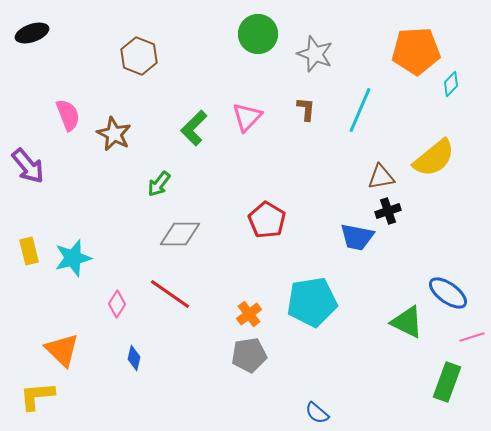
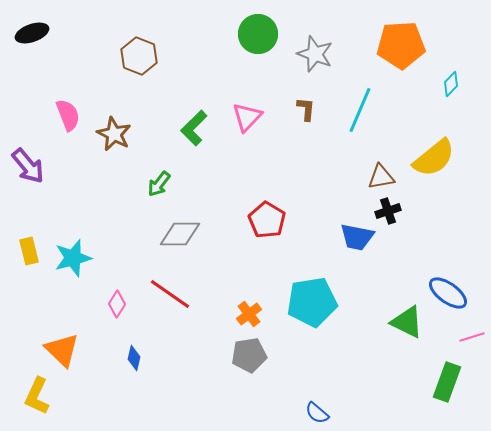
orange pentagon: moved 15 px left, 6 px up
yellow L-shape: rotated 60 degrees counterclockwise
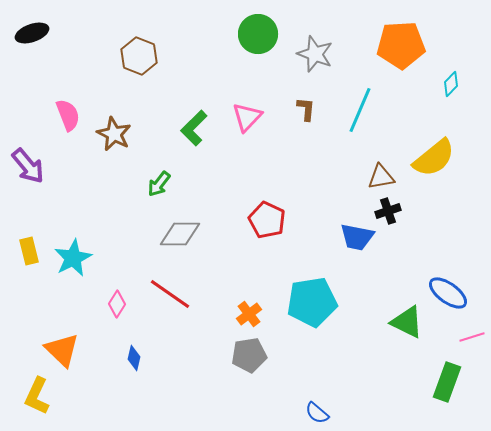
red pentagon: rotated 6 degrees counterclockwise
cyan star: rotated 12 degrees counterclockwise
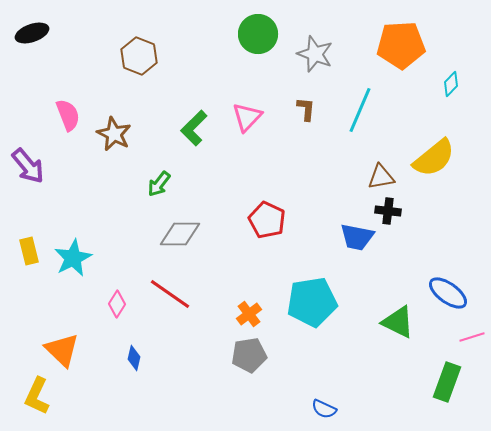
black cross: rotated 25 degrees clockwise
green triangle: moved 9 px left
blue semicircle: moved 7 px right, 4 px up; rotated 15 degrees counterclockwise
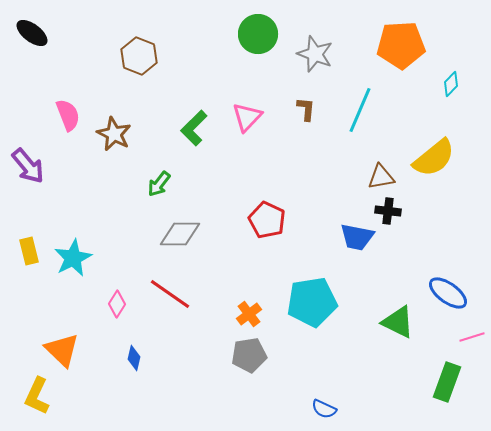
black ellipse: rotated 56 degrees clockwise
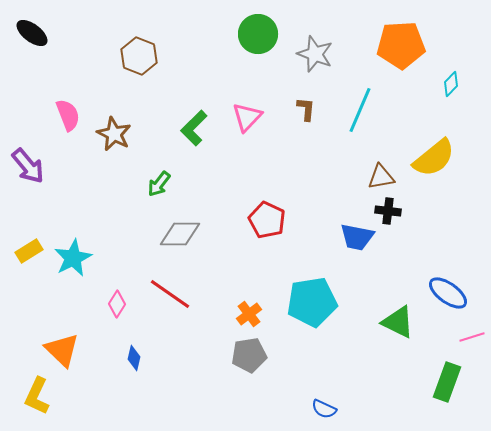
yellow rectangle: rotated 72 degrees clockwise
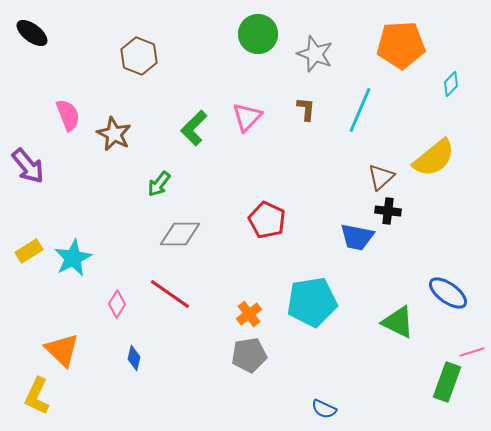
brown triangle: rotated 32 degrees counterclockwise
pink line: moved 15 px down
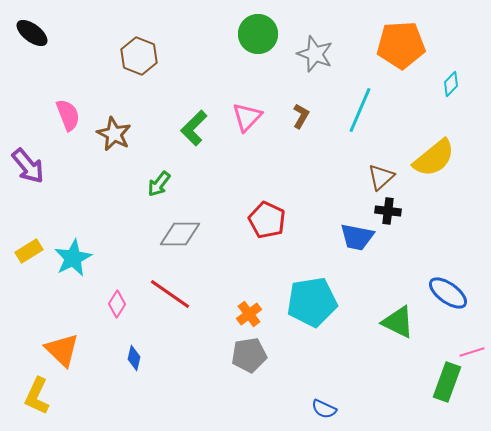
brown L-shape: moved 5 px left, 7 px down; rotated 25 degrees clockwise
